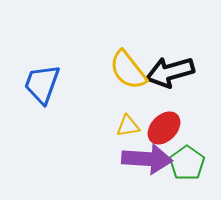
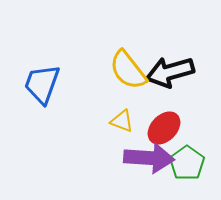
yellow triangle: moved 6 px left, 5 px up; rotated 30 degrees clockwise
purple arrow: moved 2 px right, 1 px up
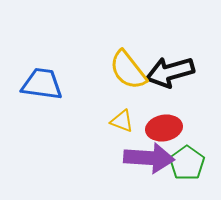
blue trapezoid: rotated 78 degrees clockwise
red ellipse: rotated 36 degrees clockwise
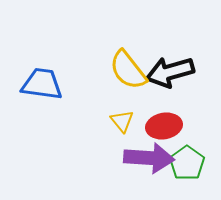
yellow triangle: rotated 30 degrees clockwise
red ellipse: moved 2 px up
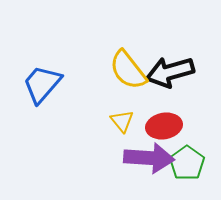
blue trapezoid: rotated 57 degrees counterclockwise
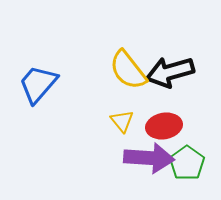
blue trapezoid: moved 4 px left
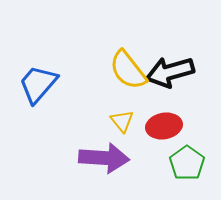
purple arrow: moved 45 px left
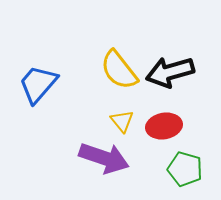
yellow semicircle: moved 9 px left
purple arrow: rotated 15 degrees clockwise
green pentagon: moved 2 px left, 6 px down; rotated 20 degrees counterclockwise
